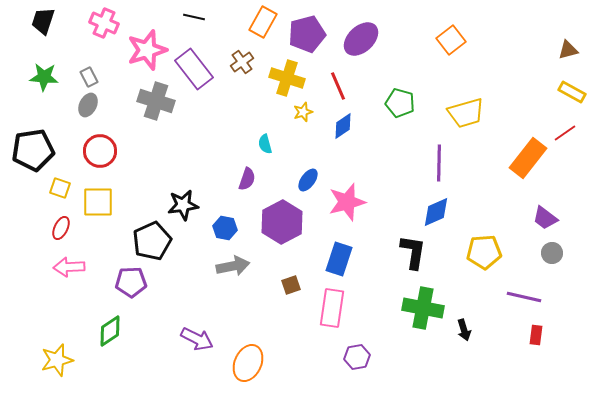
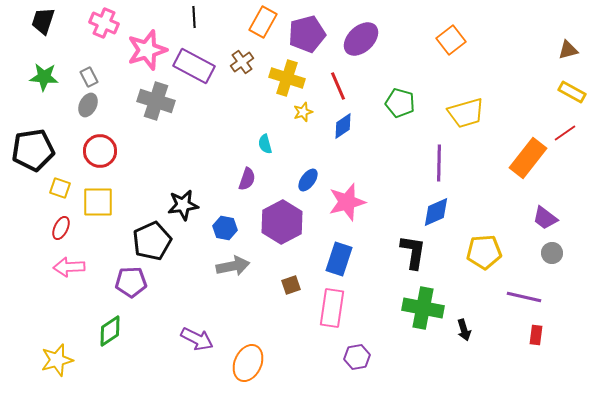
black line at (194, 17): rotated 75 degrees clockwise
purple rectangle at (194, 69): moved 3 px up; rotated 24 degrees counterclockwise
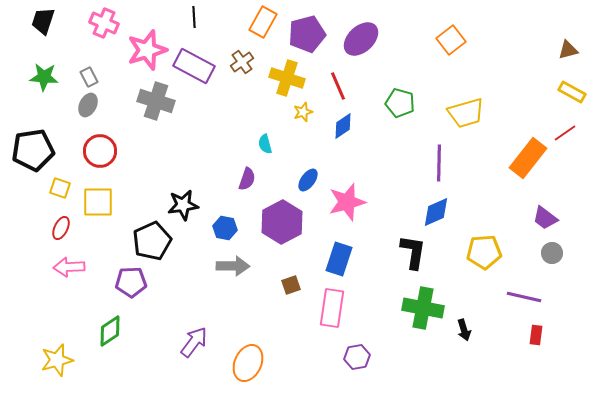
gray arrow at (233, 266): rotated 12 degrees clockwise
purple arrow at (197, 339): moved 3 px left, 3 px down; rotated 80 degrees counterclockwise
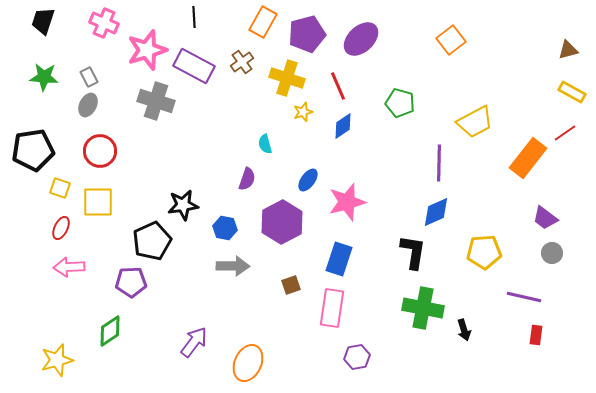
yellow trapezoid at (466, 113): moved 9 px right, 9 px down; rotated 12 degrees counterclockwise
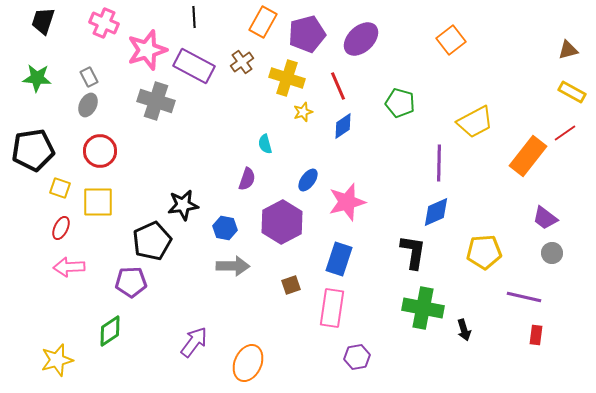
green star at (44, 77): moved 7 px left, 1 px down
orange rectangle at (528, 158): moved 2 px up
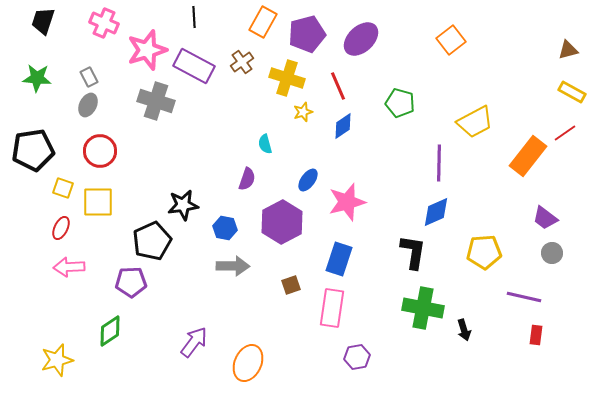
yellow square at (60, 188): moved 3 px right
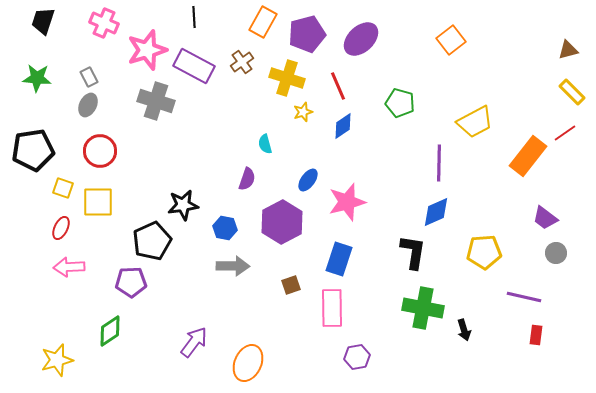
yellow rectangle at (572, 92): rotated 16 degrees clockwise
gray circle at (552, 253): moved 4 px right
pink rectangle at (332, 308): rotated 9 degrees counterclockwise
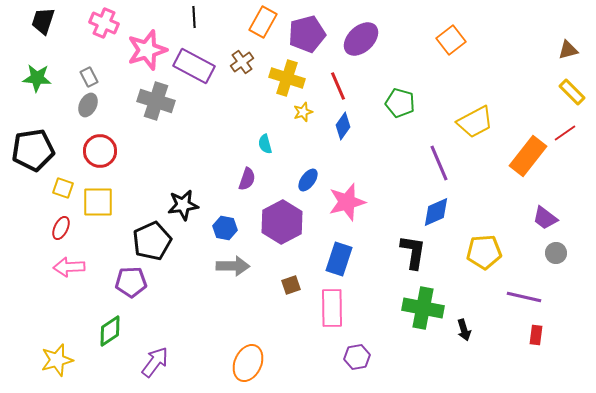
blue diamond at (343, 126): rotated 20 degrees counterclockwise
purple line at (439, 163): rotated 24 degrees counterclockwise
purple arrow at (194, 342): moved 39 px left, 20 px down
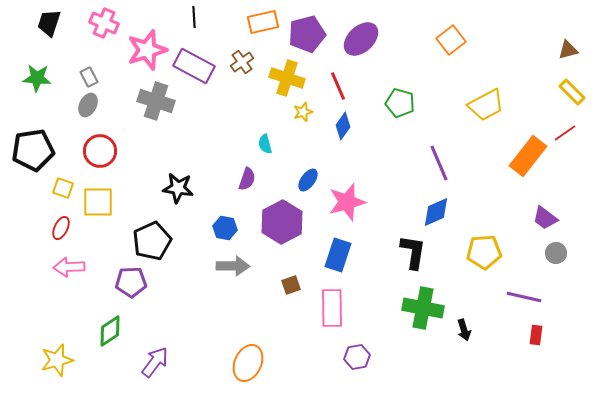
black trapezoid at (43, 21): moved 6 px right, 2 px down
orange rectangle at (263, 22): rotated 48 degrees clockwise
yellow trapezoid at (475, 122): moved 11 px right, 17 px up
black star at (183, 205): moved 5 px left, 17 px up; rotated 16 degrees clockwise
blue rectangle at (339, 259): moved 1 px left, 4 px up
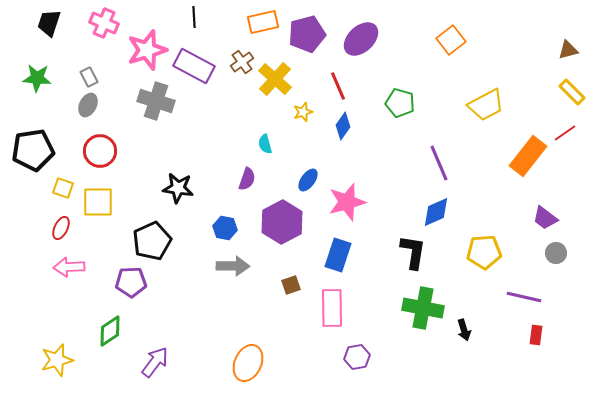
yellow cross at (287, 78): moved 12 px left, 1 px down; rotated 24 degrees clockwise
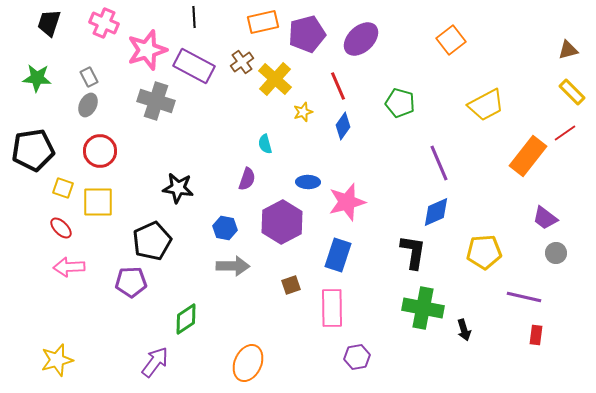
blue ellipse at (308, 180): moved 2 px down; rotated 55 degrees clockwise
red ellipse at (61, 228): rotated 70 degrees counterclockwise
green diamond at (110, 331): moved 76 px right, 12 px up
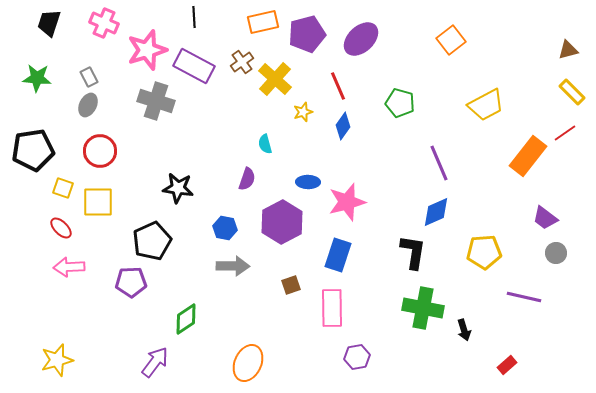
red rectangle at (536, 335): moved 29 px left, 30 px down; rotated 42 degrees clockwise
